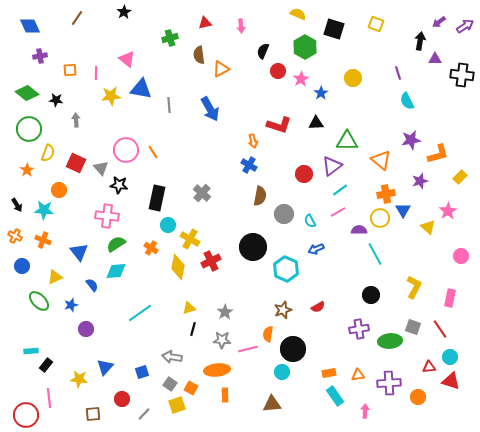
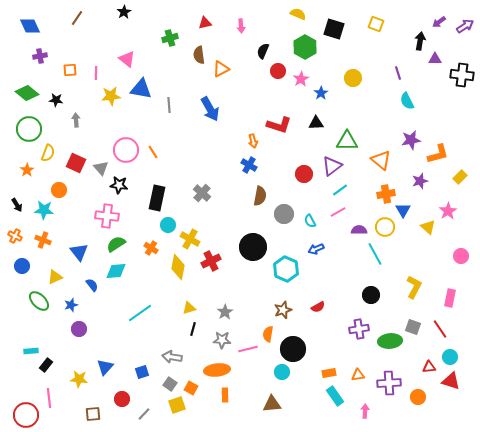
yellow circle at (380, 218): moved 5 px right, 9 px down
purple circle at (86, 329): moved 7 px left
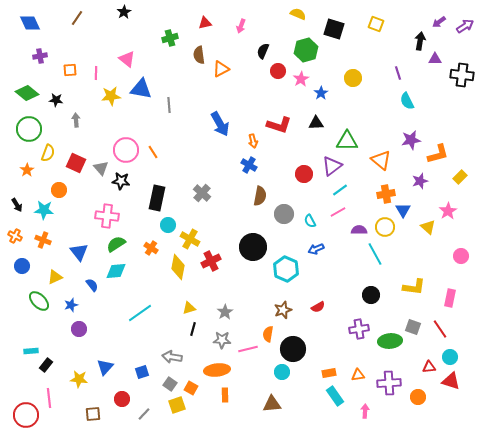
blue diamond at (30, 26): moved 3 px up
pink arrow at (241, 26): rotated 24 degrees clockwise
green hexagon at (305, 47): moved 1 px right, 3 px down; rotated 15 degrees clockwise
blue arrow at (210, 109): moved 10 px right, 15 px down
black star at (119, 185): moved 2 px right, 4 px up
yellow L-shape at (414, 287): rotated 70 degrees clockwise
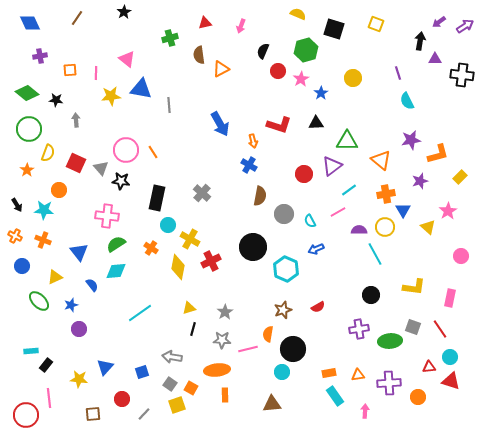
cyan line at (340, 190): moved 9 px right
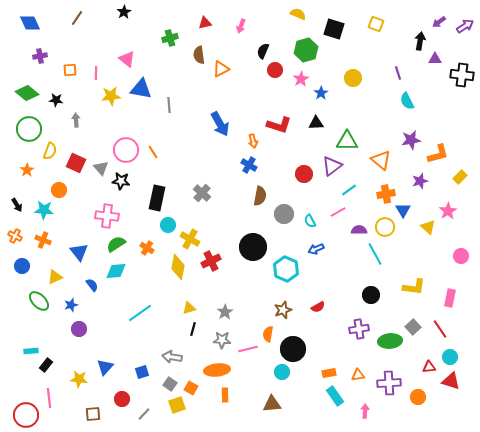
red circle at (278, 71): moved 3 px left, 1 px up
yellow semicircle at (48, 153): moved 2 px right, 2 px up
orange cross at (151, 248): moved 4 px left
gray square at (413, 327): rotated 28 degrees clockwise
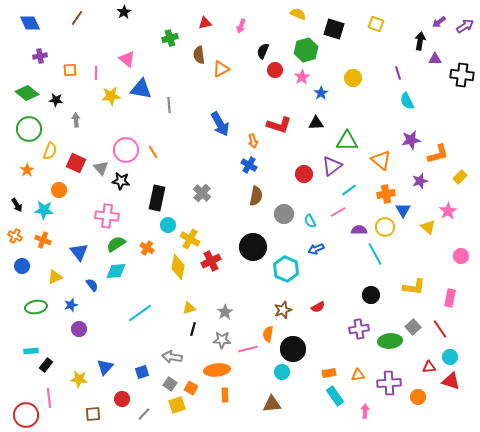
pink star at (301, 79): moved 1 px right, 2 px up
brown semicircle at (260, 196): moved 4 px left
green ellipse at (39, 301): moved 3 px left, 6 px down; rotated 55 degrees counterclockwise
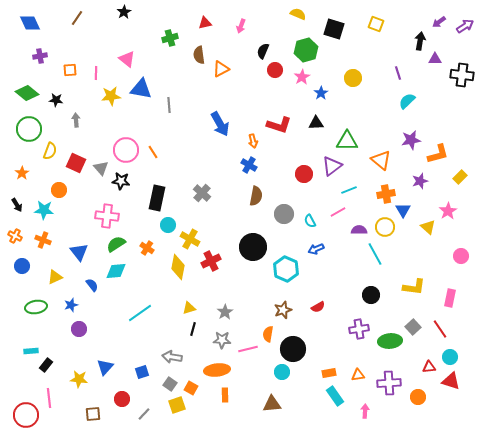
cyan semicircle at (407, 101): rotated 72 degrees clockwise
orange star at (27, 170): moved 5 px left, 3 px down
cyan line at (349, 190): rotated 14 degrees clockwise
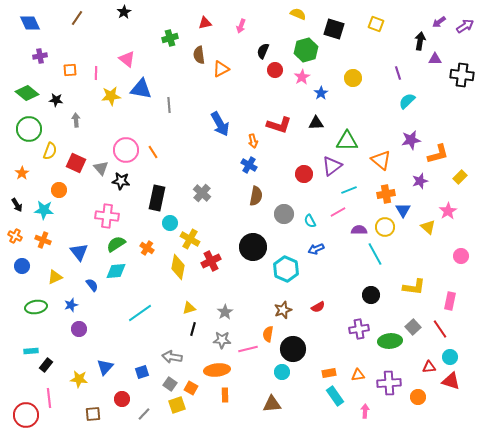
cyan circle at (168, 225): moved 2 px right, 2 px up
pink rectangle at (450, 298): moved 3 px down
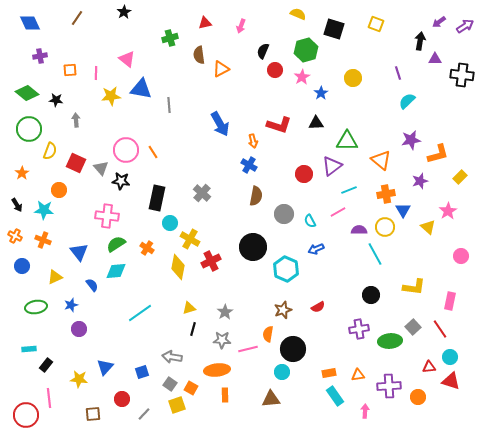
cyan rectangle at (31, 351): moved 2 px left, 2 px up
purple cross at (389, 383): moved 3 px down
brown triangle at (272, 404): moved 1 px left, 5 px up
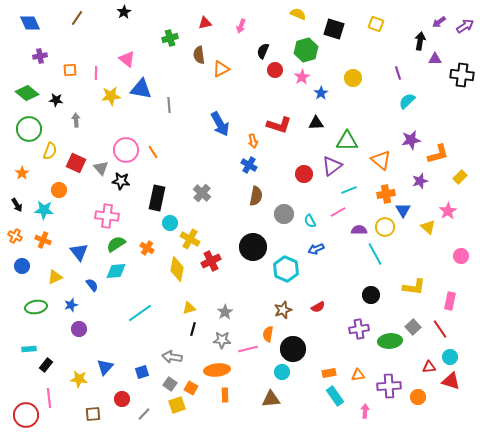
yellow diamond at (178, 267): moved 1 px left, 2 px down
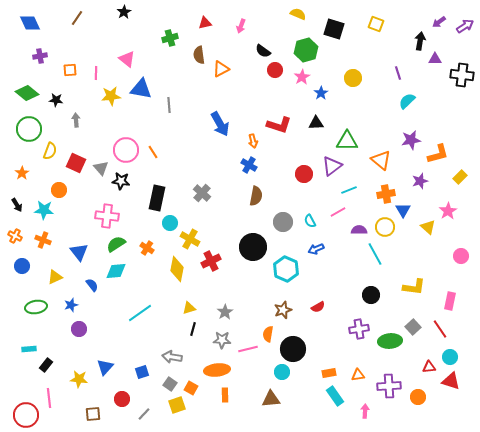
black semicircle at (263, 51): rotated 77 degrees counterclockwise
gray circle at (284, 214): moved 1 px left, 8 px down
